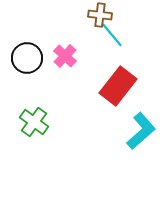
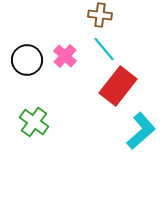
cyan line: moved 8 px left, 14 px down
black circle: moved 2 px down
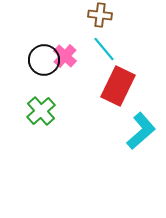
black circle: moved 17 px right
red rectangle: rotated 12 degrees counterclockwise
green cross: moved 7 px right, 11 px up; rotated 12 degrees clockwise
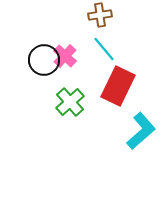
brown cross: rotated 15 degrees counterclockwise
green cross: moved 29 px right, 9 px up
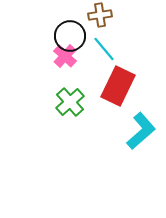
black circle: moved 26 px right, 24 px up
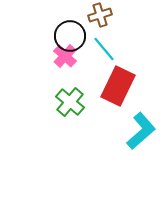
brown cross: rotated 10 degrees counterclockwise
green cross: rotated 8 degrees counterclockwise
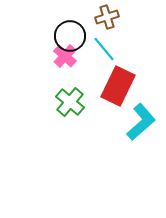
brown cross: moved 7 px right, 2 px down
cyan L-shape: moved 9 px up
